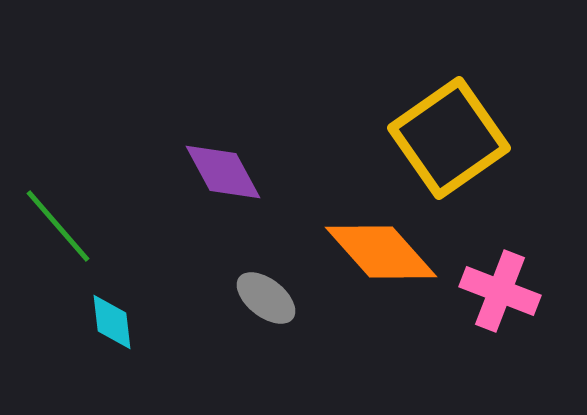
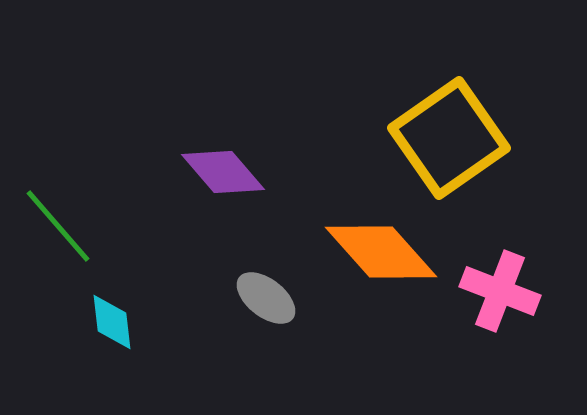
purple diamond: rotated 12 degrees counterclockwise
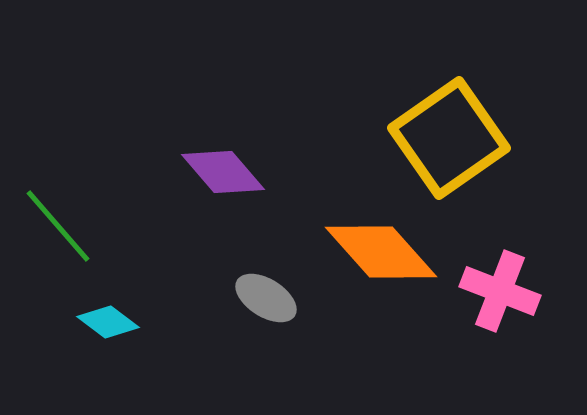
gray ellipse: rotated 6 degrees counterclockwise
cyan diamond: moved 4 px left; rotated 46 degrees counterclockwise
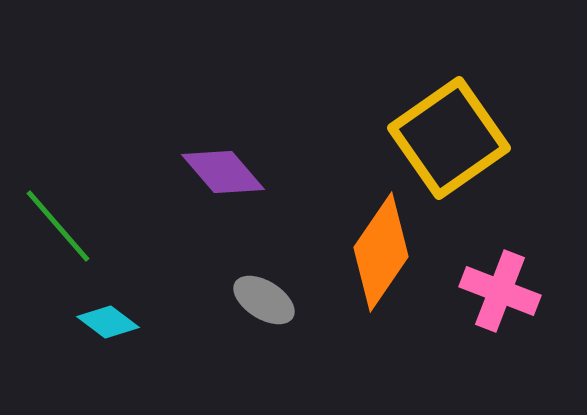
orange diamond: rotated 76 degrees clockwise
gray ellipse: moved 2 px left, 2 px down
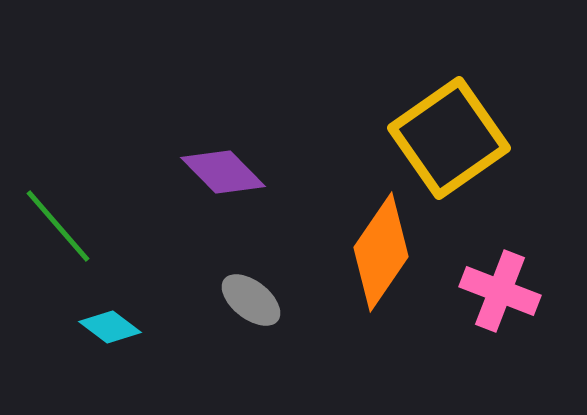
purple diamond: rotated 4 degrees counterclockwise
gray ellipse: moved 13 px left; rotated 6 degrees clockwise
cyan diamond: moved 2 px right, 5 px down
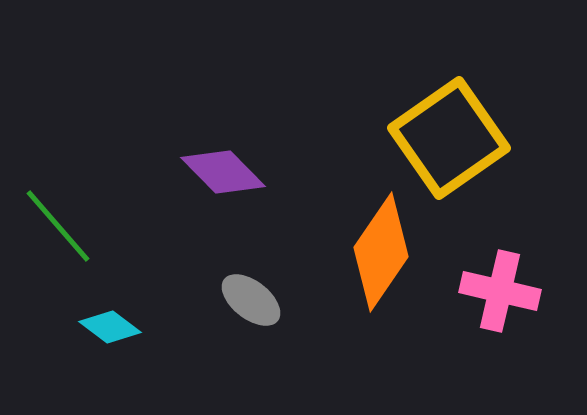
pink cross: rotated 8 degrees counterclockwise
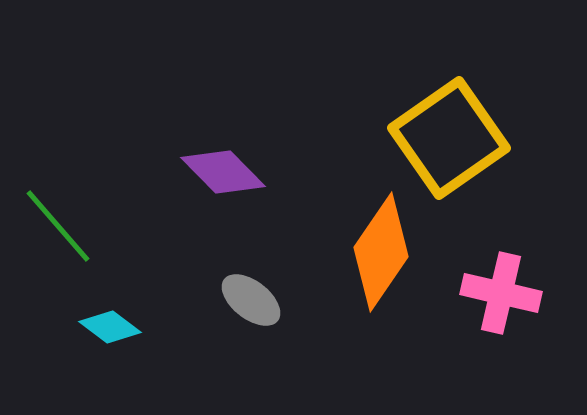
pink cross: moved 1 px right, 2 px down
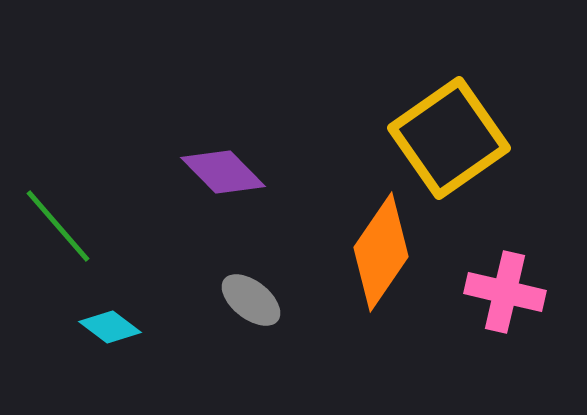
pink cross: moved 4 px right, 1 px up
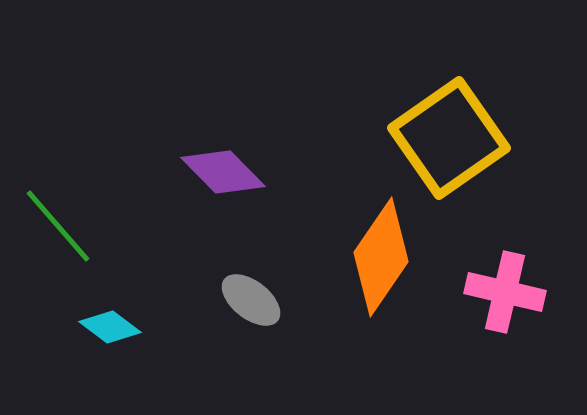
orange diamond: moved 5 px down
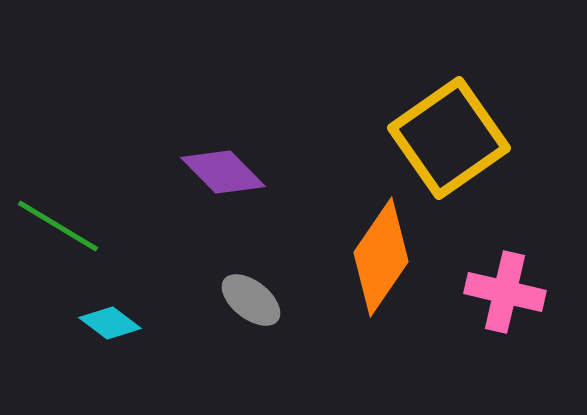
green line: rotated 18 degrees counterclockwise
cyan diamond: moved 4 px up
